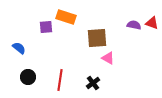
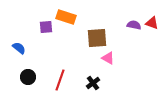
red line: rotated 10 degrees clockwise
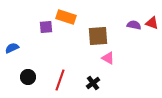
brown square: moved 1 px right, 2 px up
blue semicircle: moved 7 px left; rotated 64 degrees counterclockwise
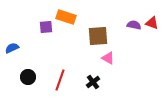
black cross: moved 1 px up
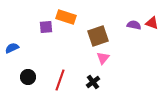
brown square: rotated 15 degrees counterclockwise
pink triangle: moved 5 px left; rotated 40 degrees clockwise
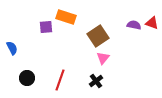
brown square: rotated 15 degrees counterclockwise
blue semicircle: rotated 88 degrees clockwise
black circle: moved 1 px left, 1 px down
black cross: moved 3 px right, 1 px up
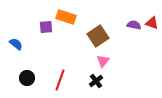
blue semicircle: moved 4 px right, 4 px up; rotated 24 degrees counterclockwise
pink triangle: moved 3 px down
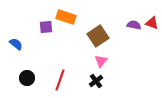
pink triangle: moved 2 px left
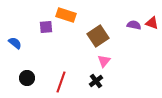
orange rectangle: moved 2 px up
blue semicircle: moved 1 px left, 1 px up
pink triangle: moved 3 px right
red line: moved 1 px right, 2 px down
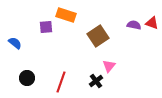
pink triangle: moved 5 px right, 5 px down
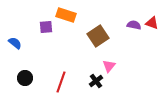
black circle: moved 2 px left
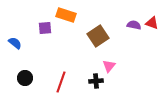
purple square: moved 1 px left, 1 px down
black cross: rotated 32 degrees clockwise
